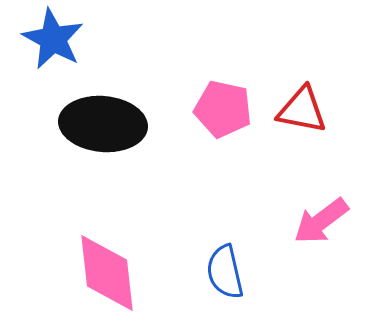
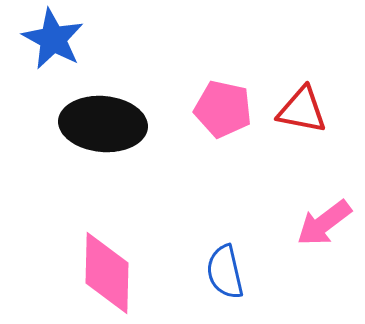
pink arrow: moved 3 px right, 2 px down
pink diamond: rotated 8 degrees clockwise
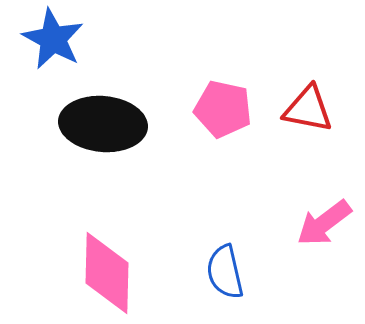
red triangle: moved 6 px right, 1 px up
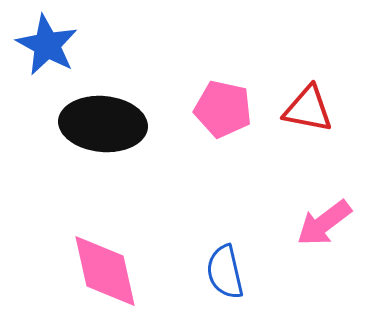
blue star: moved 6 px left, 6 px down
pink diamond: moved 2 px left, 2 px up; rotated 14 degrees counterclockwise
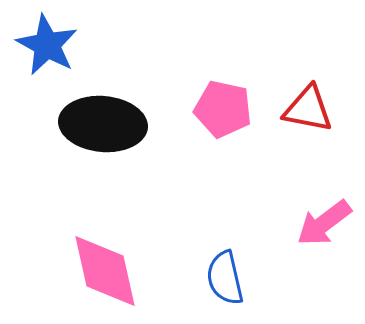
blue semicircle: moved 6 px down
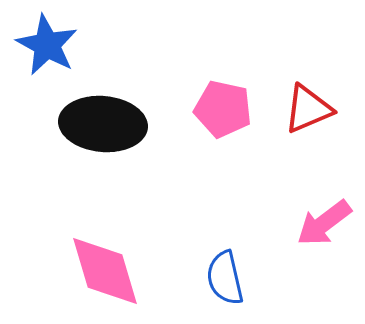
red triangle: rotated 34 degrees counterclockwise
pink diamond: rotated 4 degrees counterclockwise
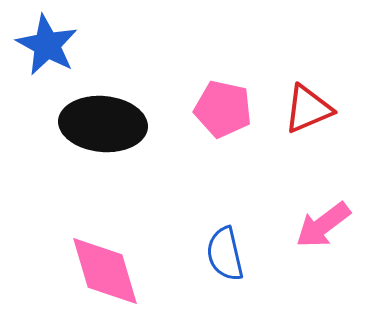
pink arrow: moved 1 px left, 2 px down
blue semicircle: moved 24 px up
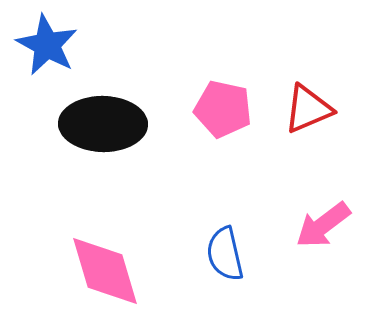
black ellipse: rotated 4 degrees counterclockwise
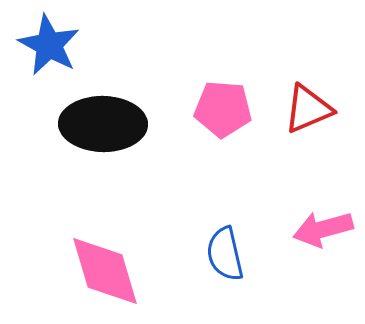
blue star: moved 2 px right
pink pentagon: rotated 8 degrees counterclockwise
pink arrow: moved 4 px down; rotated 22 degrees clockwise
